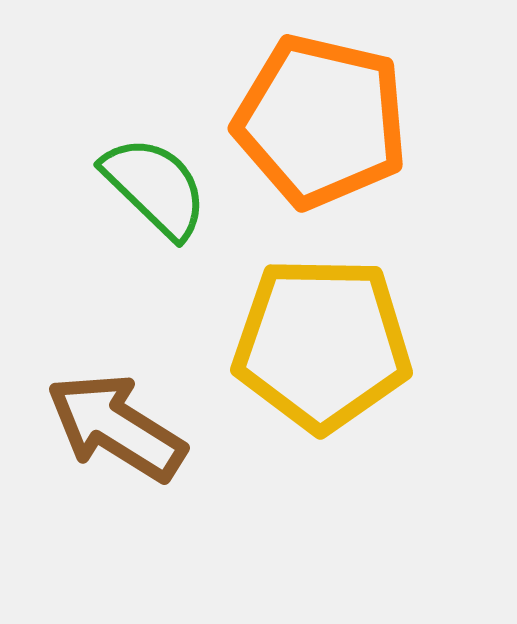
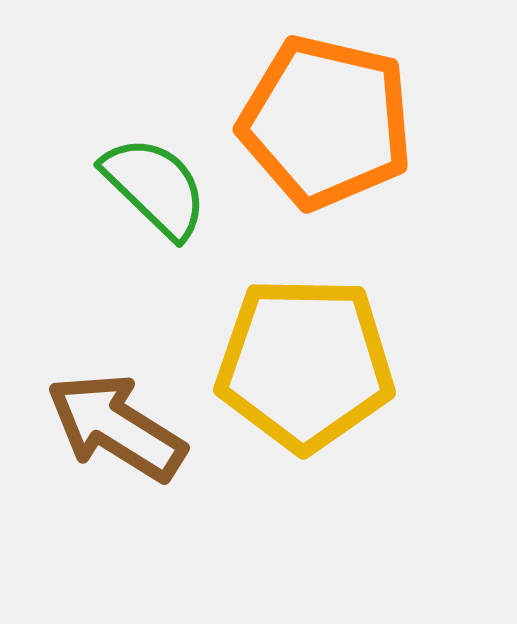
orange pentagon: moved 5 px right, 1 px down
yellow pentagon: moved 17 px left, 20 px down
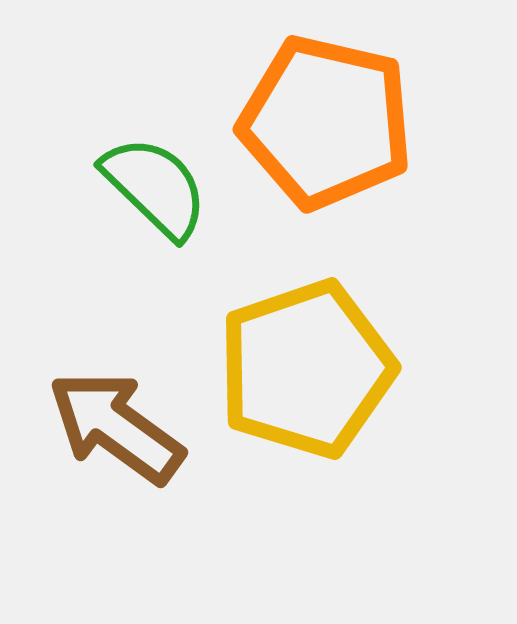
yellow pentagon: moved 1 px right, 5 px down; rotated 20 degrees counterclockwise
brown arrow: rotated 4 degrees clockwise
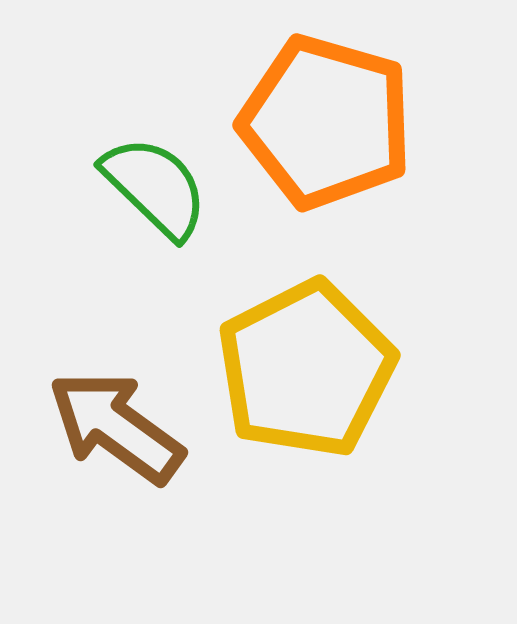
orange pentagon: rotated 3 degrees clockwise
yellow pentagon: rotated 8 degrees counterclockwise
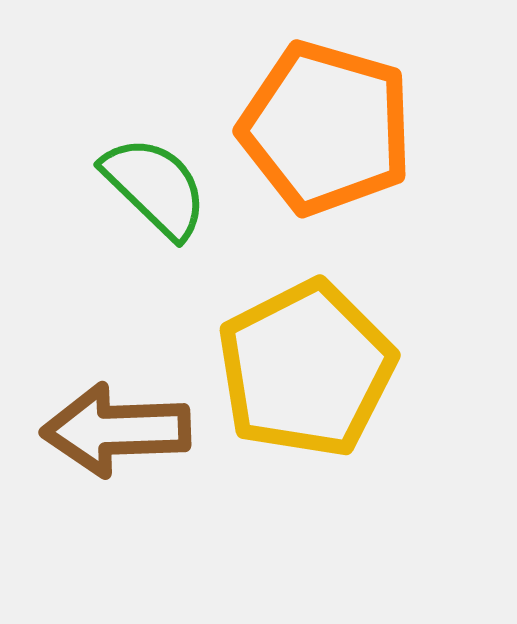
orange pentagon: moved 6 px down
brown arrow: moved 3 px down; rotated 38 degrees counterclockwise
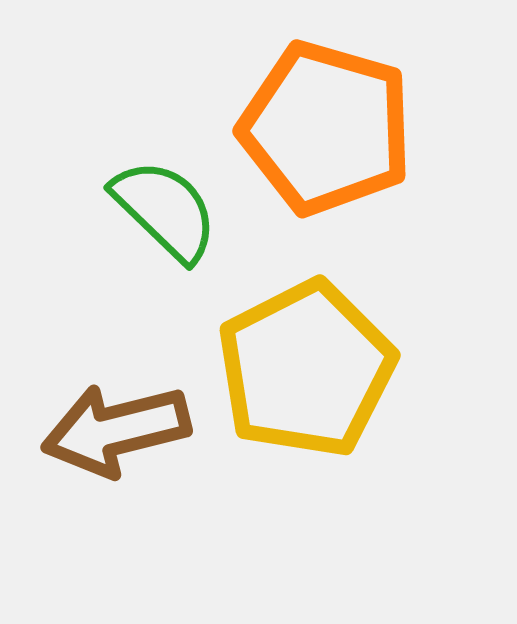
green semicircle: moved 10 px right, 23 px down
brown arrow: rotated 12 degrees counterclockwise
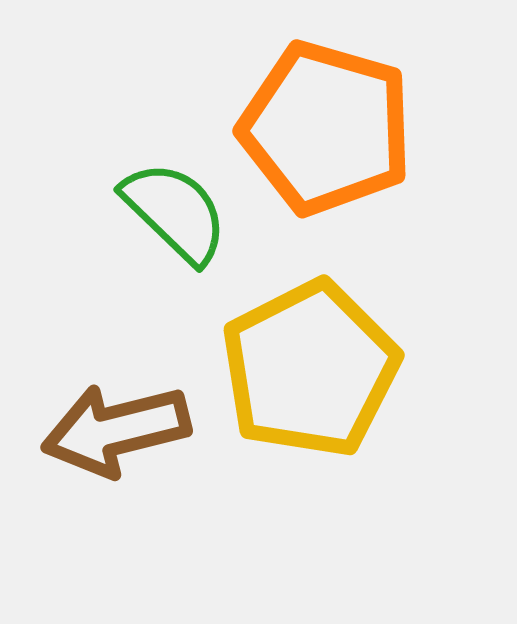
green semicircle: moved 10 px right, 2 px down
yellow pentagon: moved 4 px right
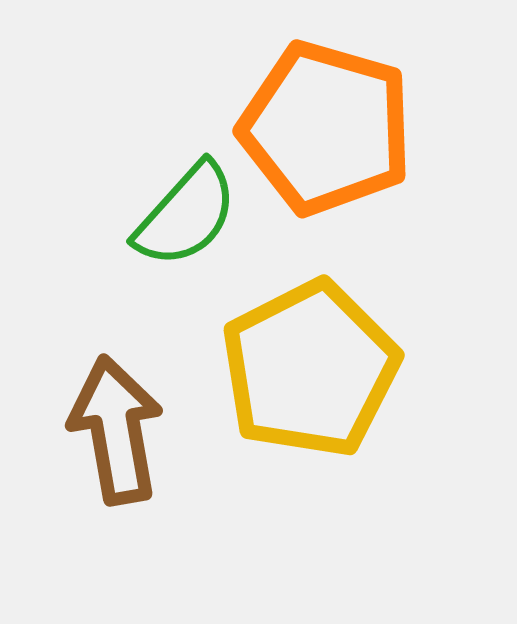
green semicircle: moved 11 px right, 3 px down; rotated 88 degrees clockwise
brown arrow: rotated 94 degrees clockwise
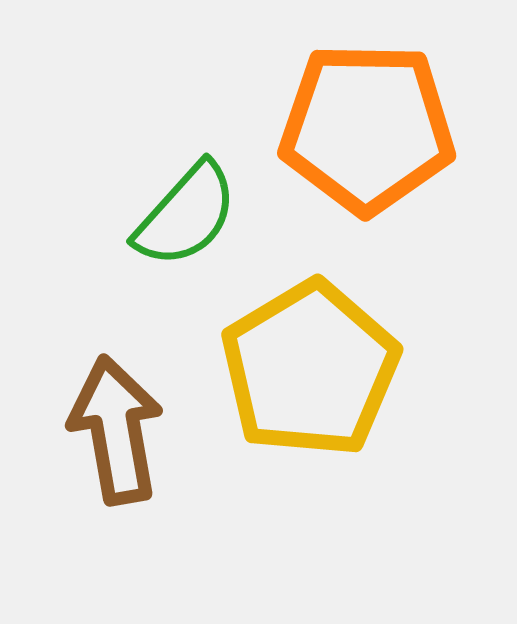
orange pentagon: moved 41 px right; rotated 15 degrees counterclockwise
yellow pentagon: rotated 4 degrees counterclockwise
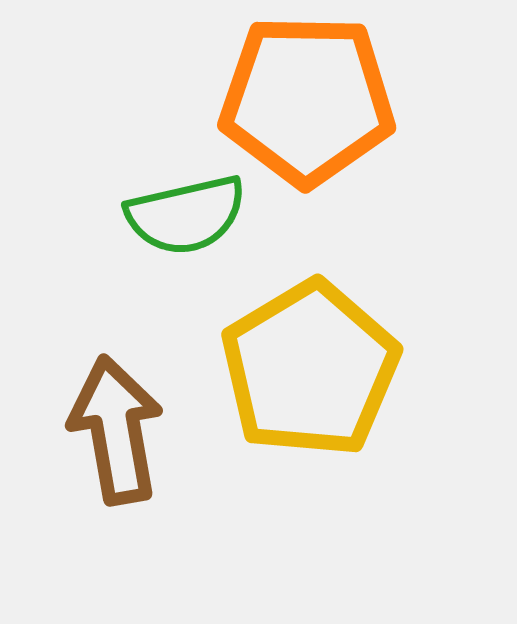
orange pentagon: moved 60 px left, 28 px up
green semicircle: rotated 35 degrees clockwise
